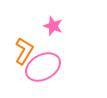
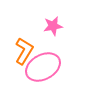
pink star: rotated 30 degrees counterclockwise
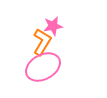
orange L-shape: moved 18 px right, 9 px up
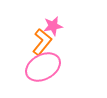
orange L-shape: rotated 8 degrees clockwise
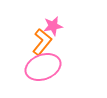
pink ellipse: rotated 8 degrees clockwise
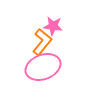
pink star: rotated 18 degrees clockwise
